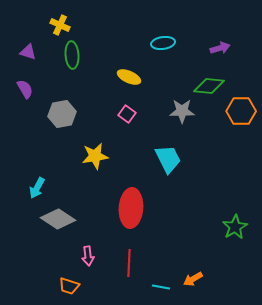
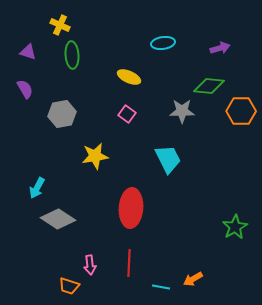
pink arrow: moved 2 px right, 9 px down
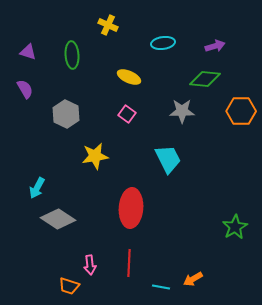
yellow cross: moved 48 px right
purple arrow: moved 5 px left, 2 px up
green diamond: moved 4 px left, 7 px up
gray hexagon: moved 4 px right; rotated 24 degrees counterclockwise
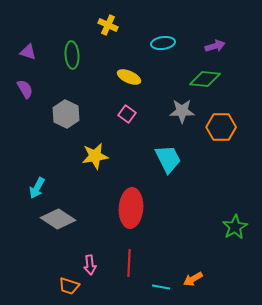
orange hexagon: moved 20 px left, 16 px down
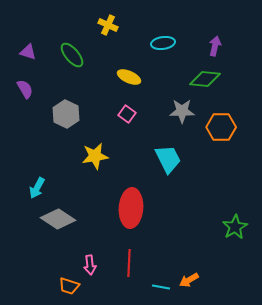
purple arrow: rotated 60 degrees counterclockwise
green ellipse: rotated 36 degrees counterclockwise
orange arrow: moved 4 px left, 1 px down
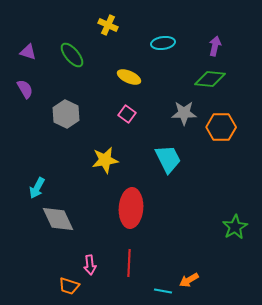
green diamond: moved 5 px right
gray star: moved 2 px right, 2 px down
yellow star: moved 10 px right, 4 px down
gray diamond: rotated 32 degrees clockwise
cyan line: moved 2 px right, 4 px down
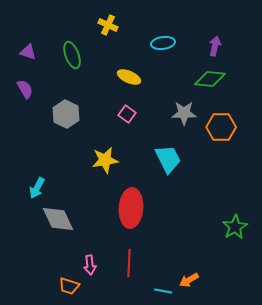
green ellipse: rotated 20 degrees clockwise
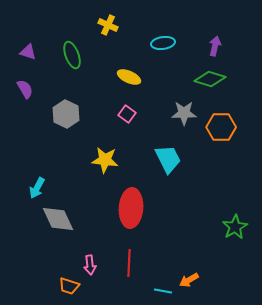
green diamond: rotated 12 degrees clockwise
yellow star: rotated 16 degrees clockwise
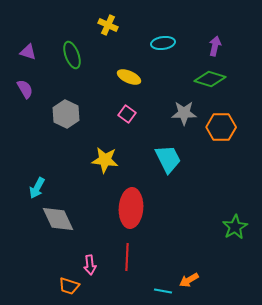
red line: moved 2 px left, 6 px up
